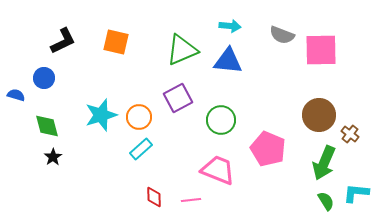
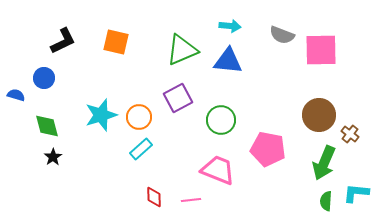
pink pentagon: rotated 12 degrees counterclockwise
green semicircle: rotated 144 degrees counterclockwise
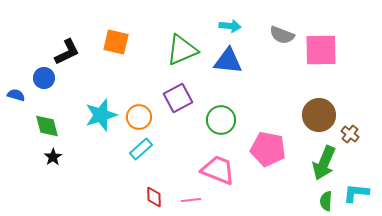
black L-shape: moved 4 px right, 11 px down
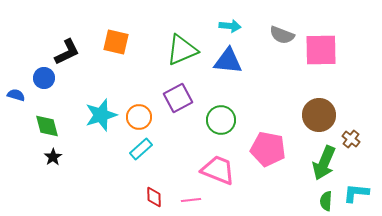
brown cross: moved 1 px right, 5 px down
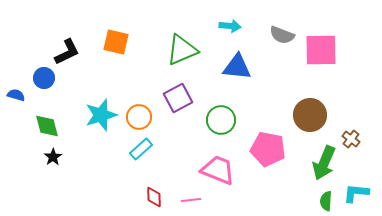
blue triangle: moved 9 px right, 6 px down
brown circle: moved 9 px left
